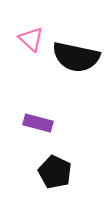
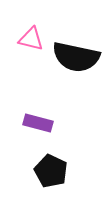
pink triangle: rotated 28 degrees counterclockwise
black pentagon: moved 4 px left, 1 px up
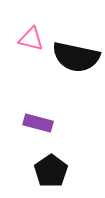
black pentagon: rotated 12 degrees clockwise
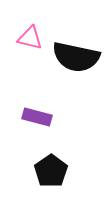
pink triangle: moved 1 px left, 1 px up
purple rectangle: moved 1 px left, 6 px up
